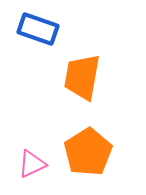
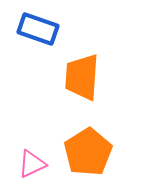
orange trapezoid: rotated 6 degrees counterclockwise
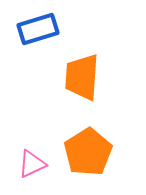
blue rectangle: rotated 36 degrees counterclockwise
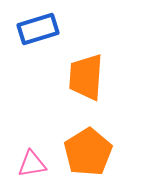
orange trapezoid: moved 4 px right
pink triangle: rotated 16 degrees clockwise
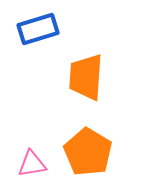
orange pentagon: rotated 9 degrees counterclockwise
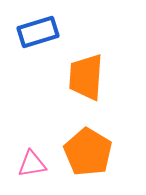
blue rectangle: moved 3 px down
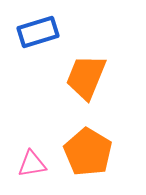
orange trapezoid: rotated 18 degrees clockwise
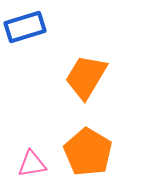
blue rectangle: moved 13 px left, 5 px up
orange trapezoid: rotated 9 degrees clockwise
